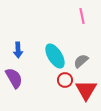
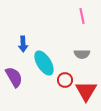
blue arrow: moved 5 px right, 6 px up
cyan ellipse: moved 11 px left, 7 px down
gray semicircle: moved 1 px right, 7 px up; rotated 140 degrees counterclockwise
purple semicircle: moved 1 px up
red triangle: moved 1 px down
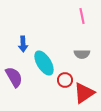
red triangle: moved 2 px left, 2 px down; rotated 25 degrees clockwise
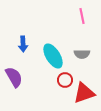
cyan ellipse: moved 9 px right, 7 px up
red triangle: rotated 15 degrees clockwise
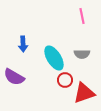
cyan ellipse: moved 1 px right, 2 px down
purple semicircle: rotated 150 degrees clockwise
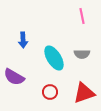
blue arrow: moved 4 px up
red circle: moved 15 px left, 12 px down
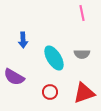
pink line: moved 3 px up
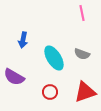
blue arrow: rotated 14 degrees clockwise
gray semicircle: rotated 21 degrees clockwise
red triangle: moved 1 px right, 1 px up
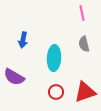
gray semicircle: moved 2 px right, 10 px up; rotated 56 degrees clockwise
cyan ellipse: rotated 35 degrees clockwise
red circle: moved 6 px right
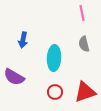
red circle: moved 1 px left
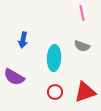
gray semicircle: moved 2 px left, 2 px down; rotated 56 degrees counterclockwise
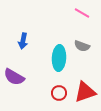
pink line: rotated 49 degrees counterclockwise
blue arrow: moved 1 px down
cyan ellipse: moved 5 px right
red circle: moved 4 px right, 1 px down
